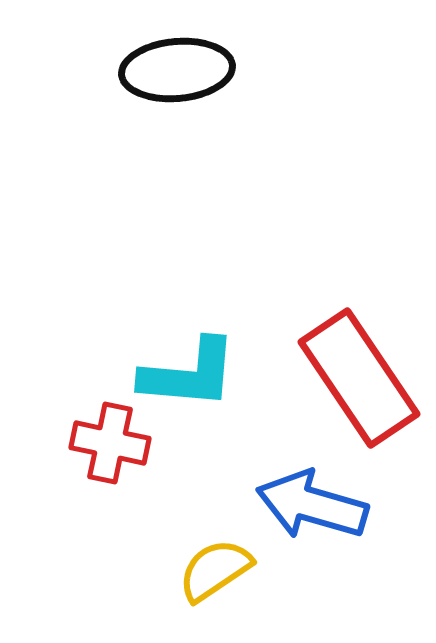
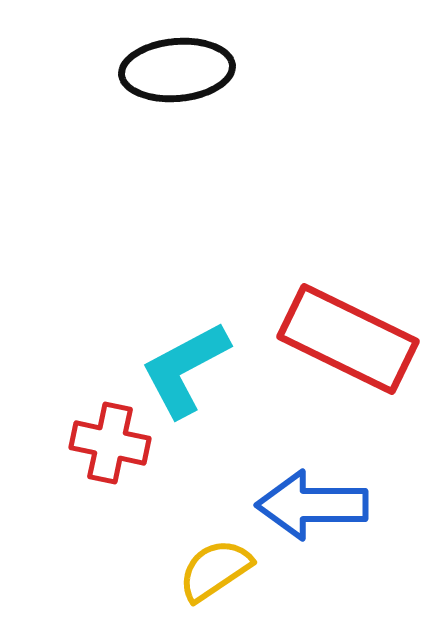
cyan L-shape: moved 4 px left, 5 px up; rotated 147 degrees clockwise
red rectangle: moved 11 px left, 39 px up; rotated 30 degrees counterclockwise
blue arrow: rotated 16 degrees counterclockwise
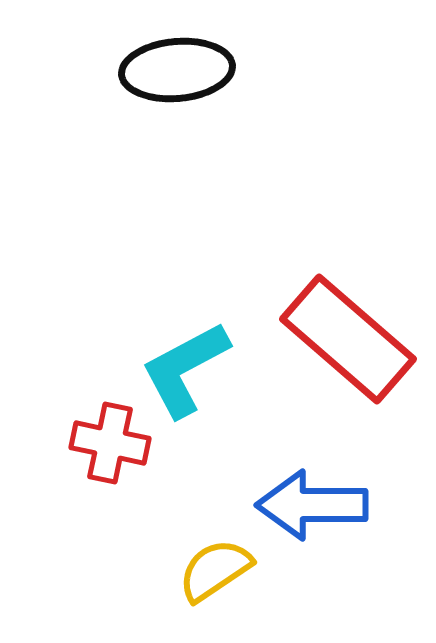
red rectangle: rotated 15 degrees clockwise
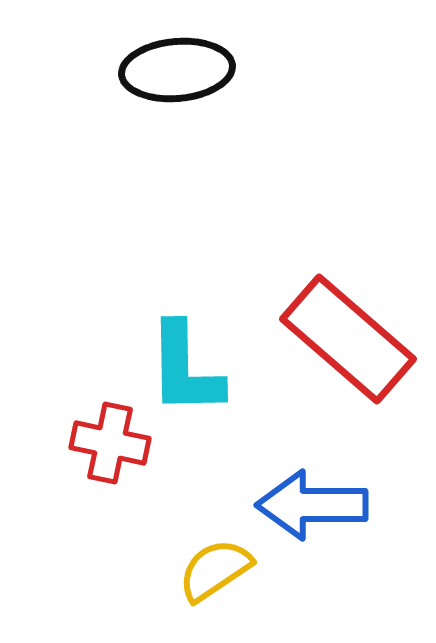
cyan L-shape: rotated 63 degrees counterclockwise
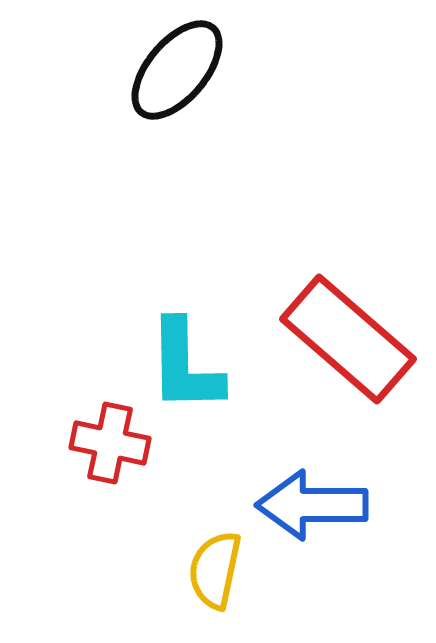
black ellipse: rotated 45 degrees counterclockwise
cyan L-shape: moved 3 px up
yellow semicircle: rotated 44 degrees counterclockwise
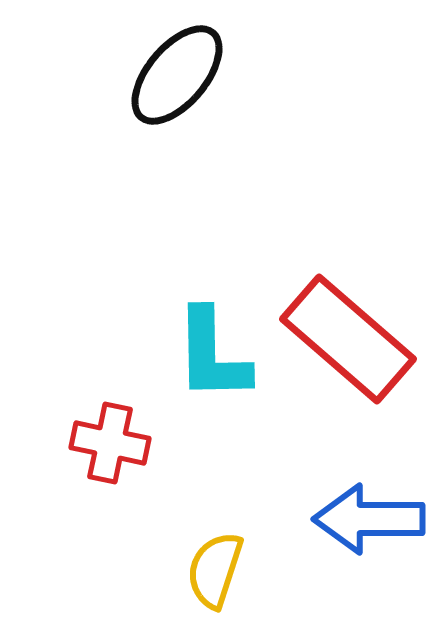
black ellipse: moved 5 px down
cyan L-shape: moved 27 px right, 11 px up
blue arrow: moved 57 px right, 14 px down
yellow semicircle: rotated 6 degrees clockwise
